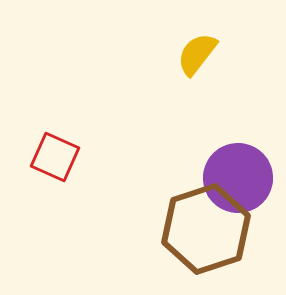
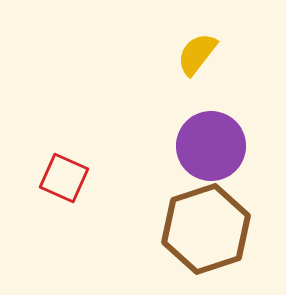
red square: moved 9 px right, 21 px down
purple circle: moved 27 px left, 32 px up
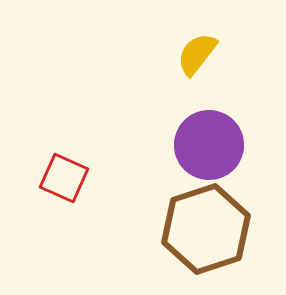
purple circle: moved 2 px left, 1 px up
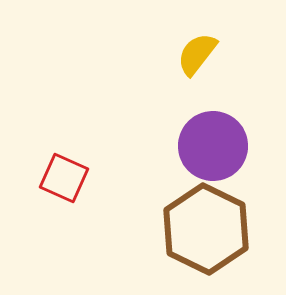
purple circle: moved 4 px right, 1 px down
brown hexagon: rotated 16 degrees counterclockwise
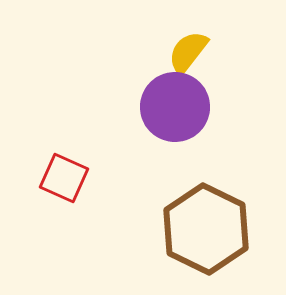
yellow semicircle: moved 9 px left, 2 px up
purple circle: moved 38 px left, 39 px up
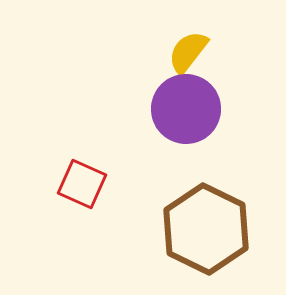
purple circle: moved 11 px right, 2 px down
red square: moved 18 px right, 6 px down
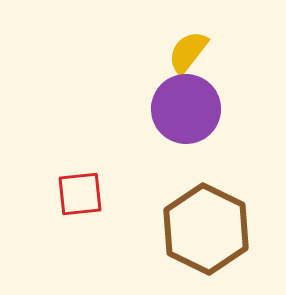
red square: moved 2 px left, 10 px down; rotated 30 degrees counterclockwise
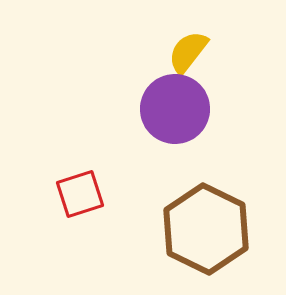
purple circle: moved 11 px left
red square: rotated 12 degrees counterclockwise
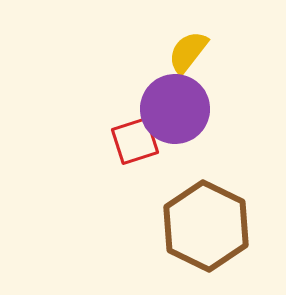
red square: moved 55 px right, 53 px up
brown hexagon: moved 3 px up
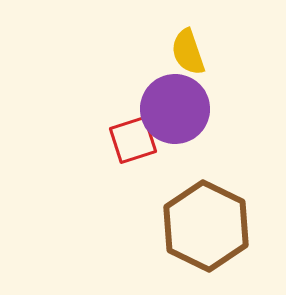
yellow semicircle: rotated 57 degrees counterclockwise
red square: moved 2 px left, 1 px up
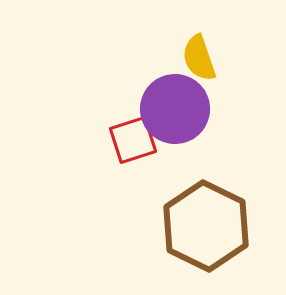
yellow semicircle: moved 11 px right, 6 px down
